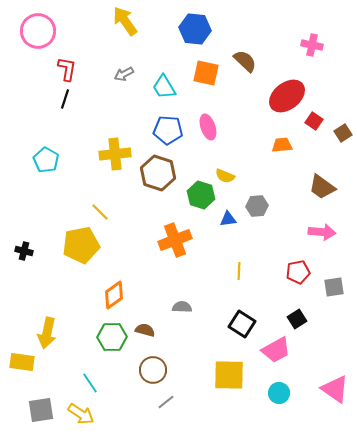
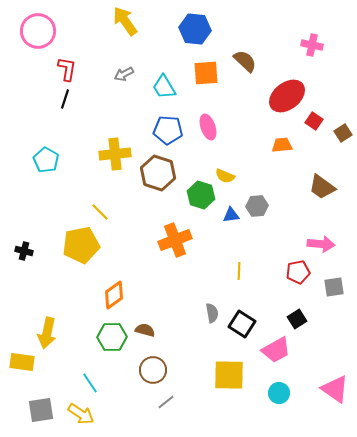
orange square at (206, 73): rotated 16 degrees counterclockwise
blue triangle at (228, 219): moved 3 px right, 4 px up
pink arrow at (322, 232): moved 1 px left, 12 px down
gray semicircle at (182, 307): moved 30 px right, 6 px down; rotated 78 degrees clockwise
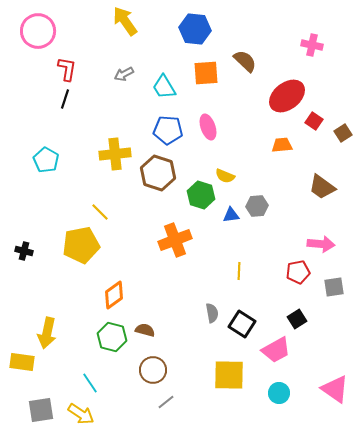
green hexagon at (112, 337): rotated 16 degrees clockwise
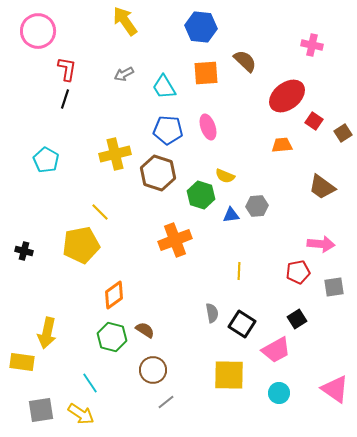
blue hexagon at (195, 29): moved 6 px right, 2 px up
yellow cross at (115, 154): rotated 8 degrees counterclockwise
brown semicircle at (145, 330): rotated 18 degrees clockwise
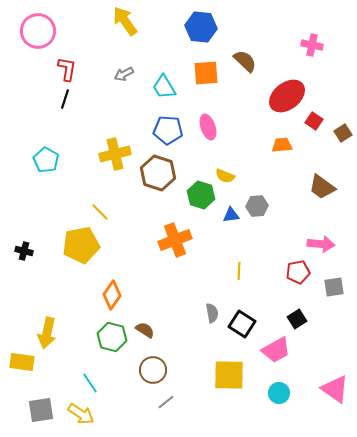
orange diamond at (114, 295): moved 2 px left; rotated 20 degrees counterclockwise
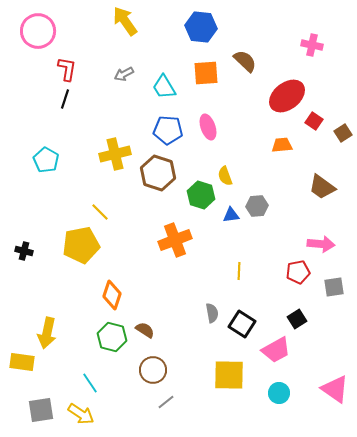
yellow semicircle at (225, 176): rotated 48 degrees clockwise
orange diamond at (112, 295): rotated 16 degrees counterclockwise
